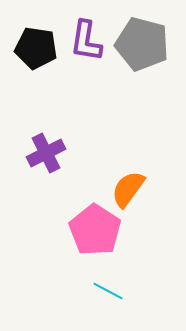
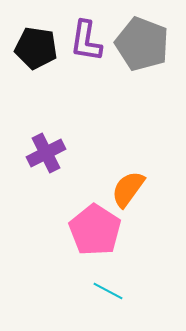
gray pentagon: rotated 6 degrees clockwise
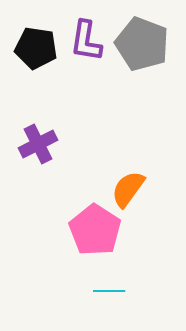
purple cross: moved 8 px left, 9 px up
cyan line: moved 1 px right; rotated 28 degrees counterclockwise
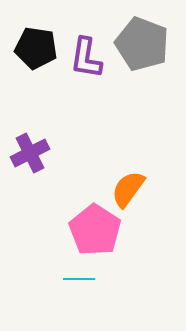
purple L-shape: moved 17 px down
purple cross: moved 8 px left, 9 px down
cyan line: moved 30 px left, 12 px up
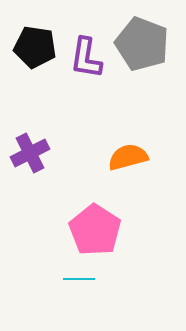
black pentagon: moved 1 px left, 1 px up
orange semicircle: moved 32 px up; rotated 39 degrees clockwise
